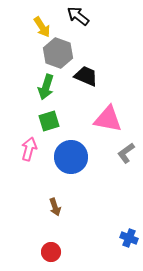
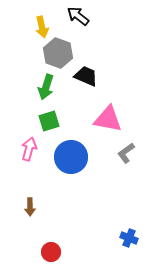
yellow arrow: rotated 20 degrees clockwise
brown arrow: moved 25 px left; rotated 18 degrees clockwise
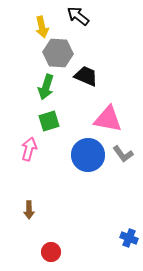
gray hexagon: rotated 16 degrees counterclockwise
gray L-shape: moved 3 px left, 1 px down; rotated 90 degrees counterclockwise
blue circle: moved 17 px right, 2 px up
brown arrow: moved 1 px left, 3 px down
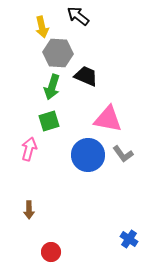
green arrow: moved 6 px right
blue cross: moved 1 px down; rotated 12 degrees clockwise
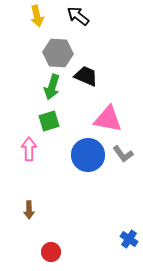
yellow arrow: moved 5 px left, 11 px up
pink arrow: rotated 15 degrees counterclockwise
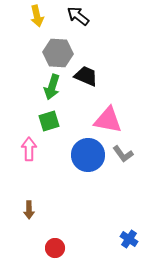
pink triangle: moved 1 px down
red circle: moved 4 px right, 4 px up
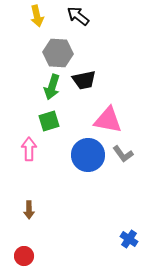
black trapezoid: moved 2 px left, 4 px down; rotated 145 degrees clockwise
red circle: moved 31 px left, 8 px down
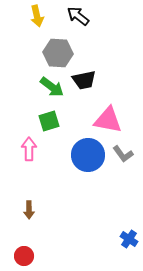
green arrow: rotated 70 degrees counterclockwise
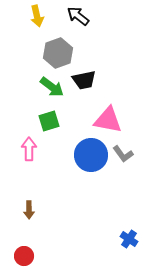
gray hexagon: rotated 24 degrees counterclockwise
blue circle: moved 3 px right
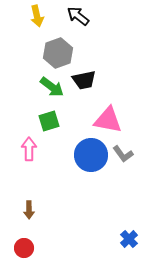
blue cross: rotated 12 degrees clockwise
red circle: moved 8 px up
